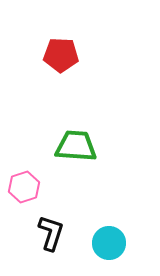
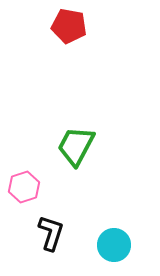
red pentagon: moved 8 px right, 29 px up; rotated 8 degrees clockwise
green trapezoid: rotated 66 degrees counterclockwise
cyan circle: moved 5 px right, 2 px down
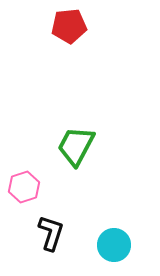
red pentagon: rotated 16 degrees counterclockwise
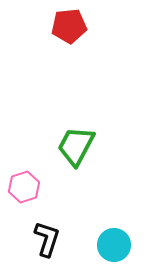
black L-shape: moved 4 px left, 6 px down
